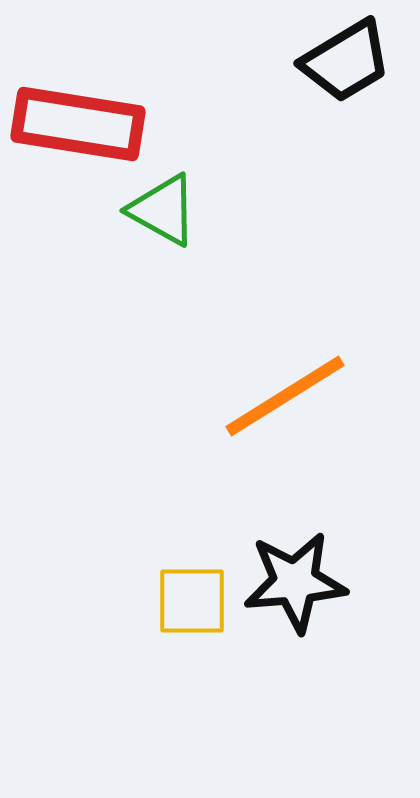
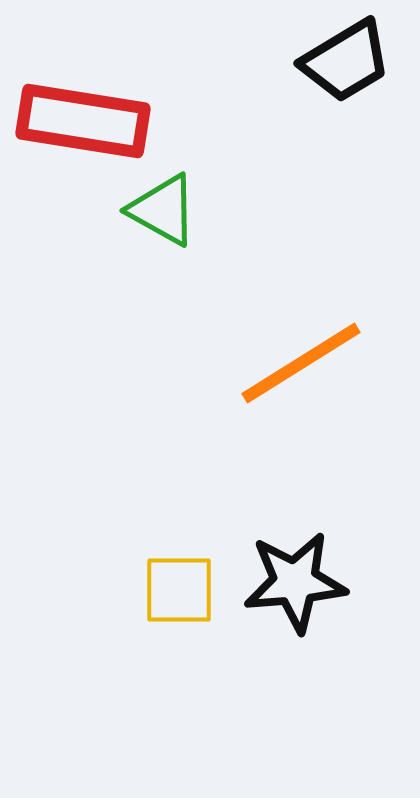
red rectangle: moved 5 px right, 3 px up
orange line: moved 16 px right, 33 px up
yellow square: moved 13 px left, 11 px up
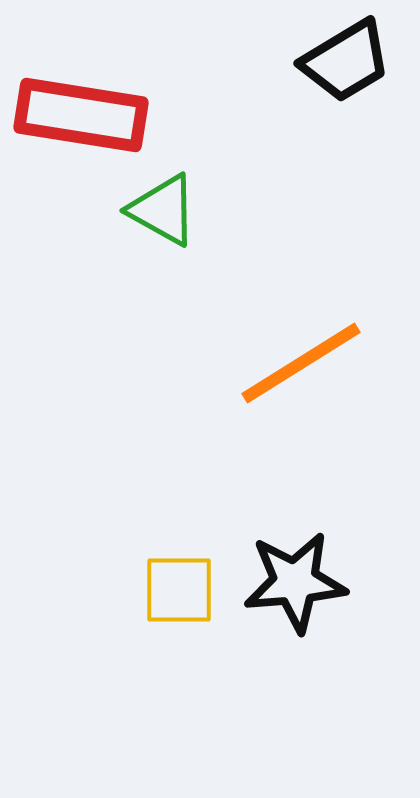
red rectangle: moved 2 px left, 6 px up
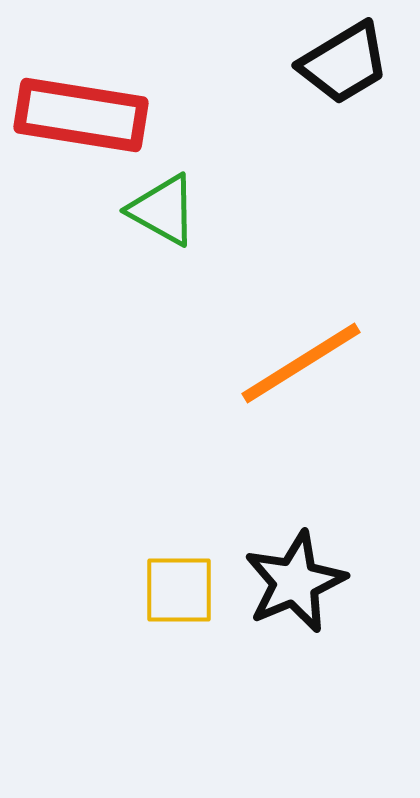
black trapezoid: moved 2 px left, 2 px down
black star: rotated 18 degrees counterclockwise
